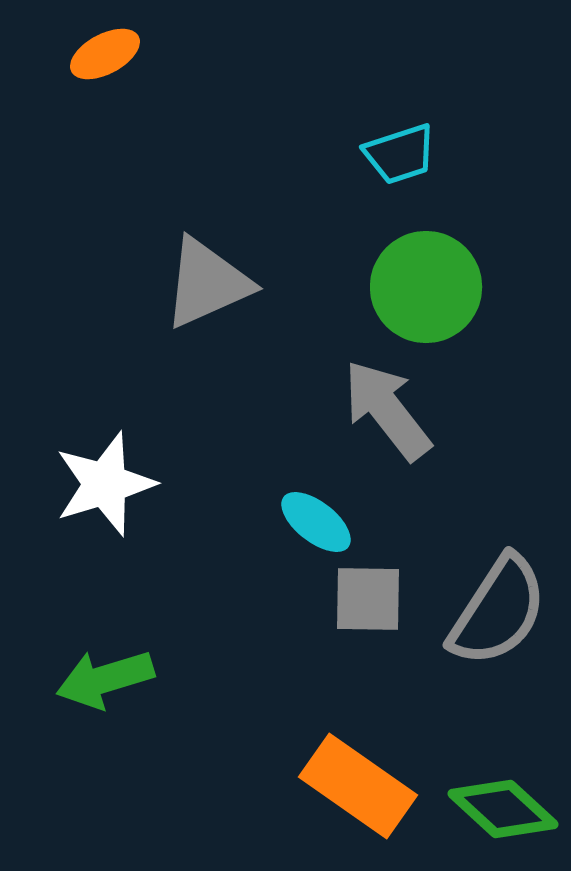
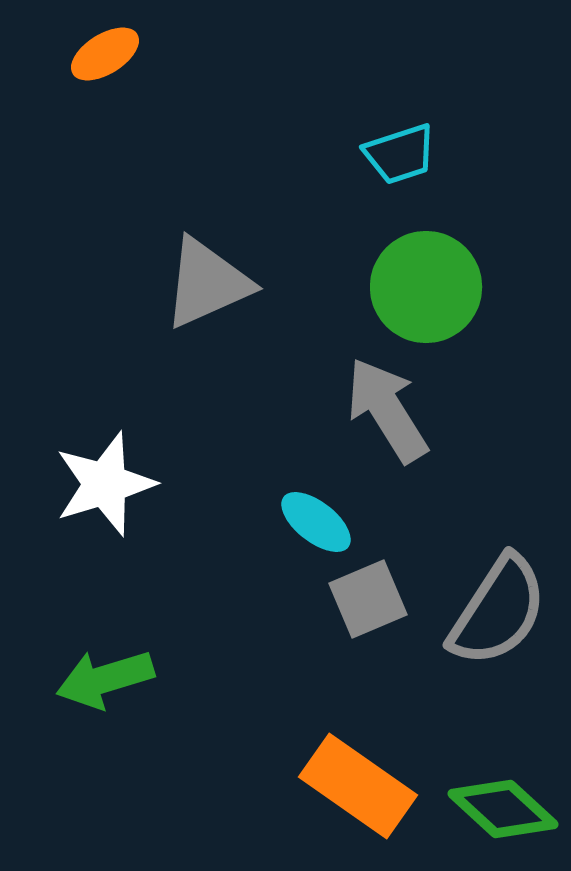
orange ellipse: rotated 4 degrees counterclockwise
gray arrow: rotated 6 degrees clockwise
gray square: rotated 24 degrees counterclockwise
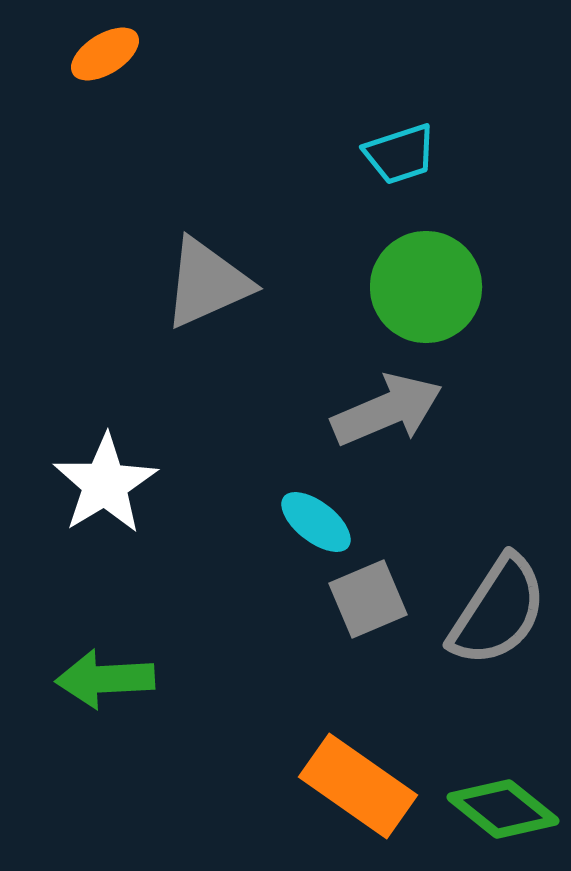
gray arrow: rotated 99 degrees clockwise
white star: rotated 14 degrees counterclockwise
green arrow: rotated 14 degrees clockwise
green diamond: rotated 4 degrees counterclockwise
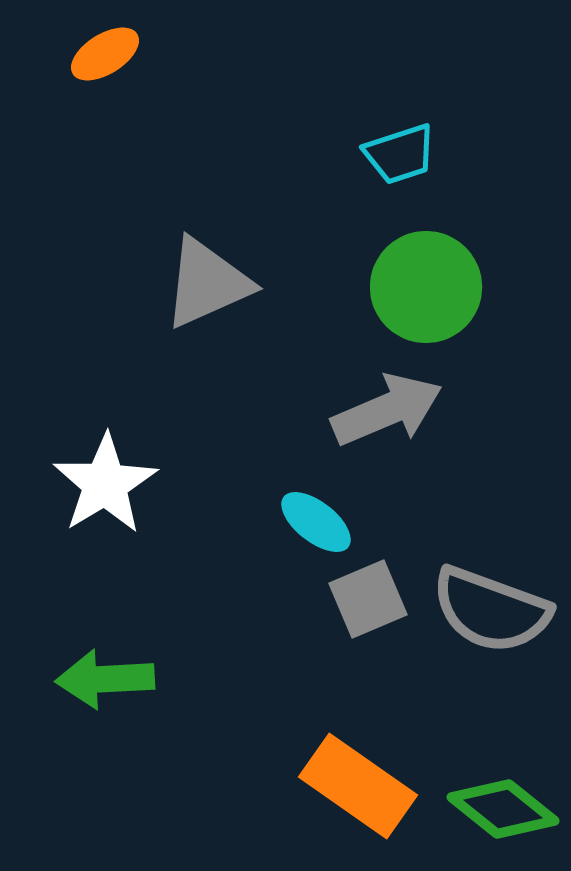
gray semicircle: moved 7 px left, 1 px up; rotated 77 degrees clockwise
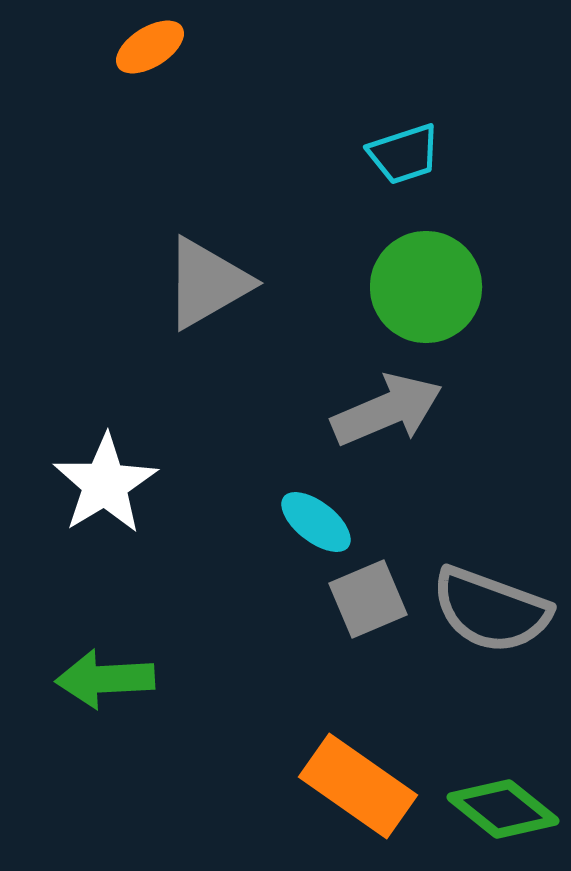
orange ellipse: moved 45 px right, 7 px up
cyan trapezoid: moved 4 px right
gray triangle: rotated 6 degrees counterclockwise
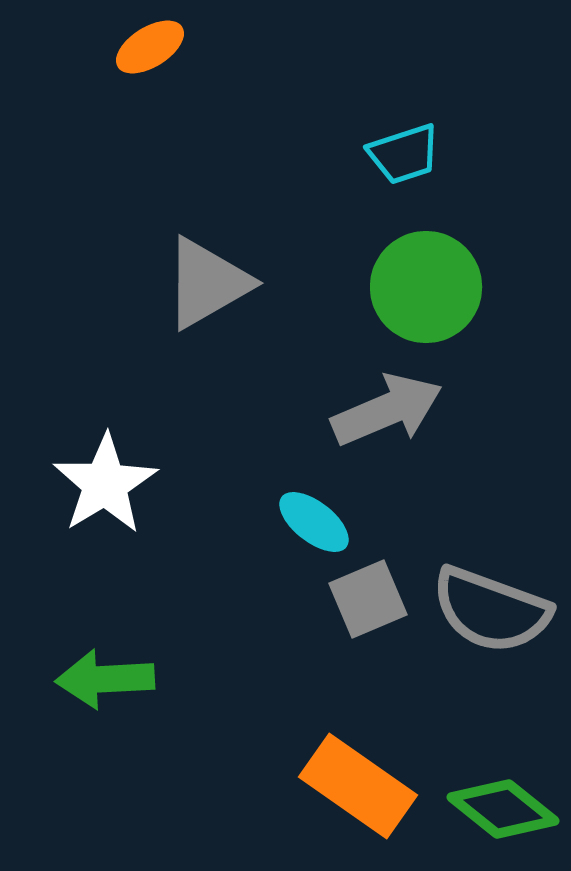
cyan ellipse: moved 2 px left
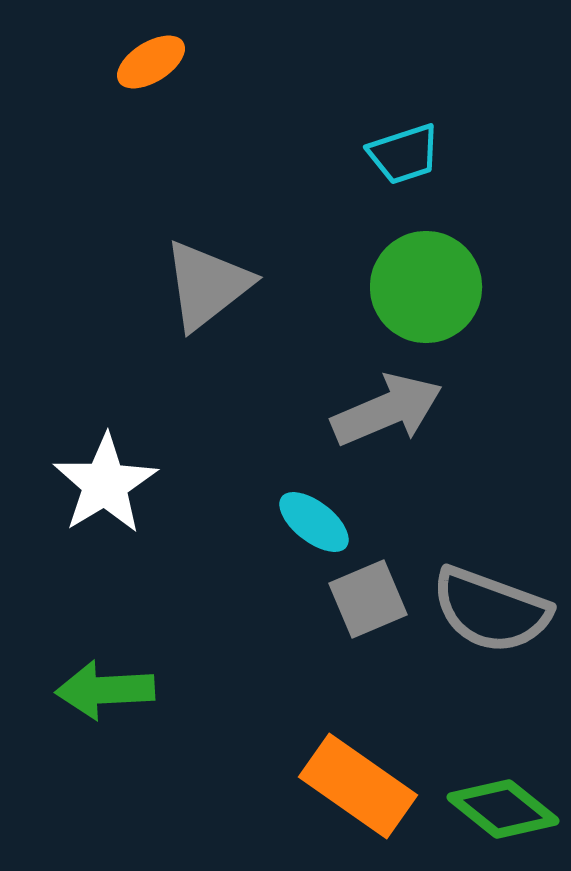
orange ellipse: moved 1 px right, 15 px down
gray triangle: moved 2 px down; rotated 8 degrees counterclockwise
green arrow: moved 11 px down
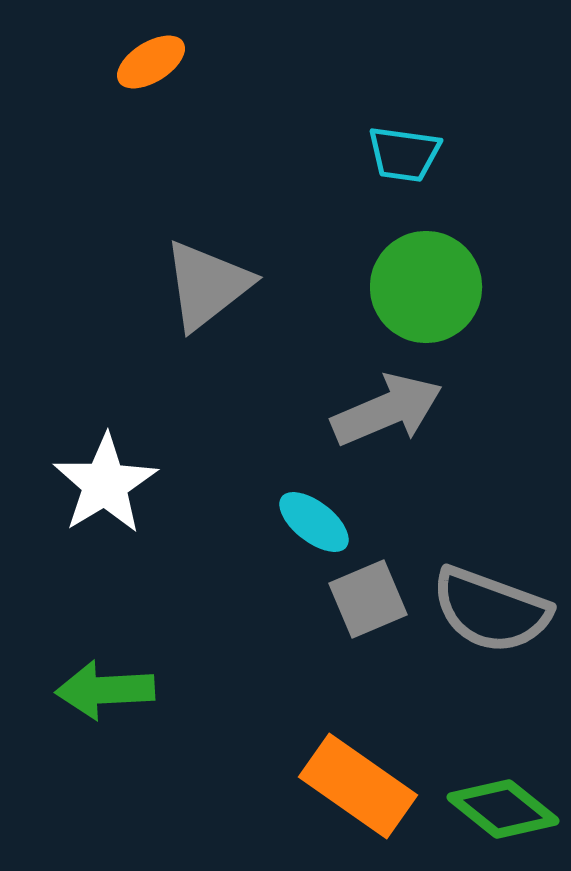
cyan trapezoid: rotated 26 degrees clockwise
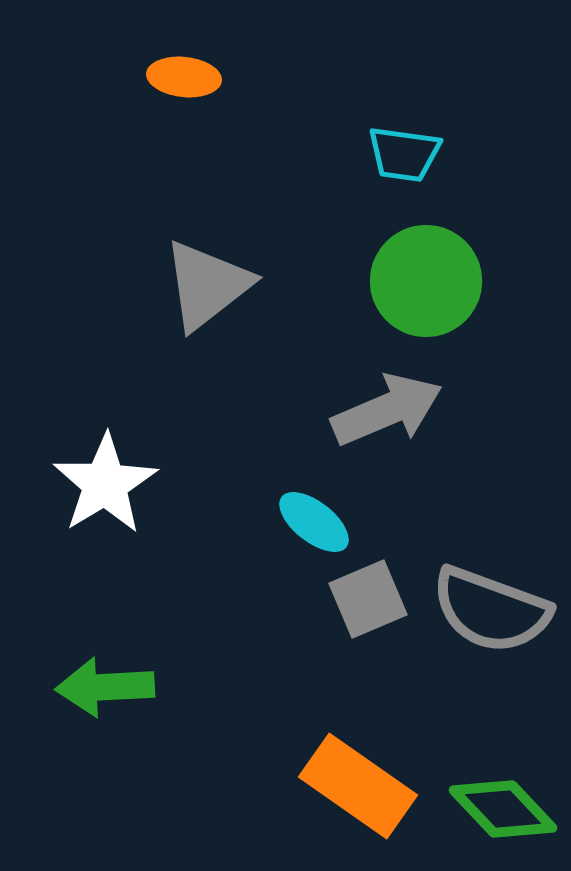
orange ellipse: moved 33 px right, 15 px down; rotated 38 degrees clockwise
green circle: moved 6 px up
green arrow: moved 3 px up
green diamond: rotated 8 degrees clockwise
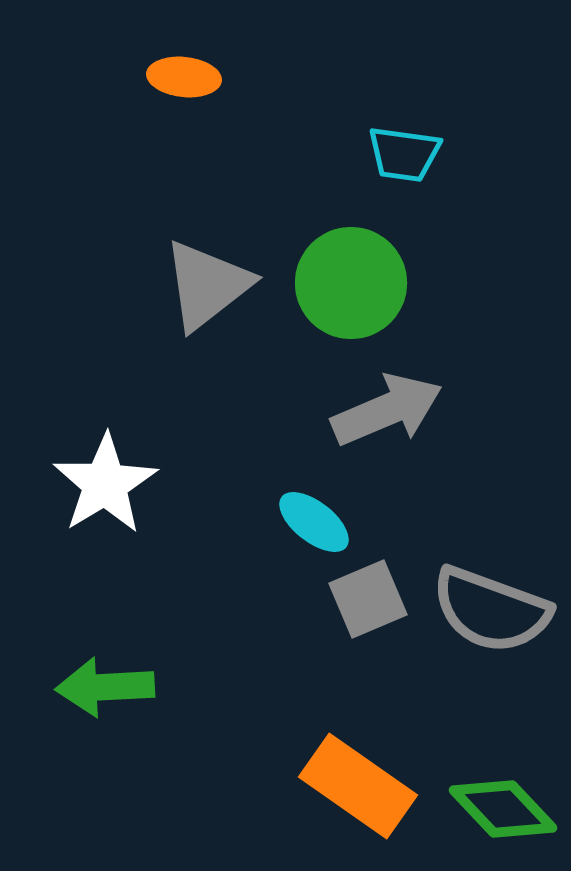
green circle: moved 75 px left, 2 px down
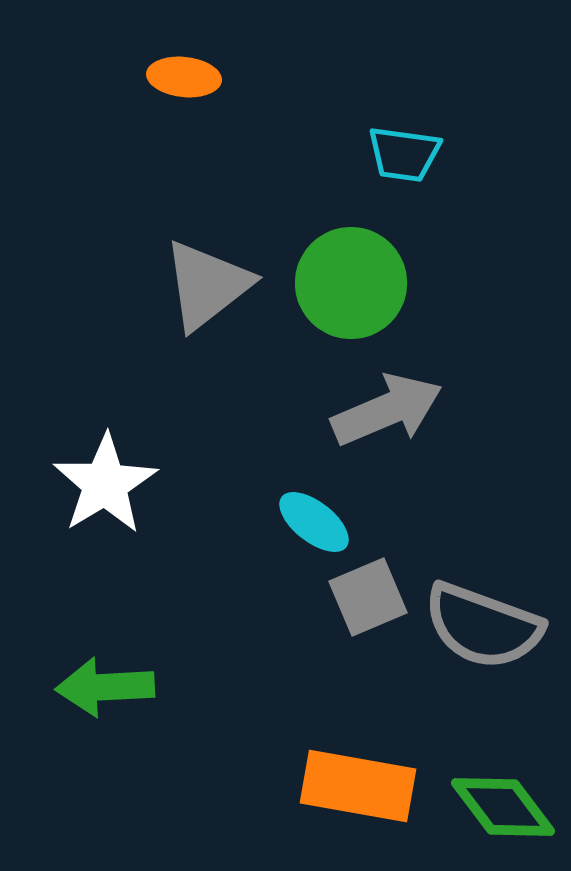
gray square: moved 2 px up
gray semicircle: moved 8 px left, 16 px down
orange rectangle: rotated 25 degrees counterclockwise
green diamond: moved 2 px up; rotated 6 degrees clockwise
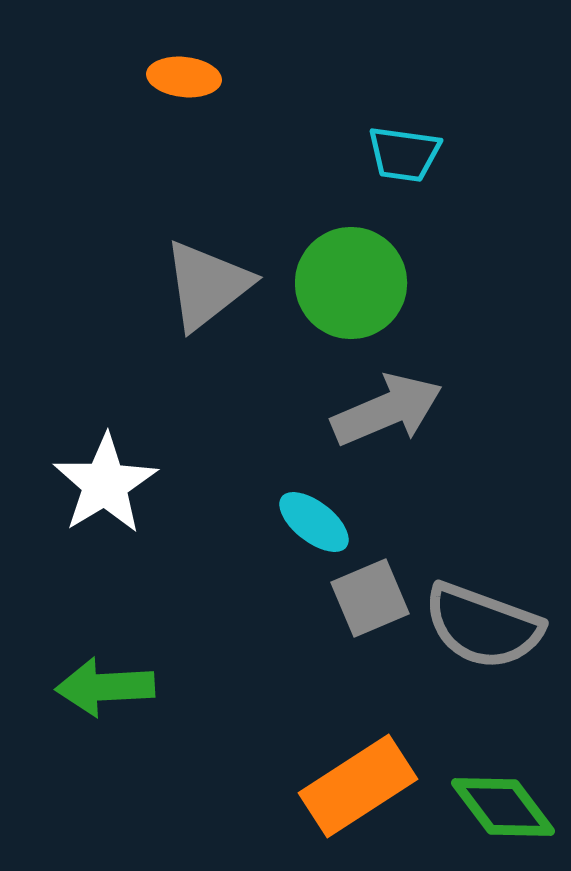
gray square: moved 2 px right, 1 px down
orange rectangle: rotated 43 degrees counterclockwise
